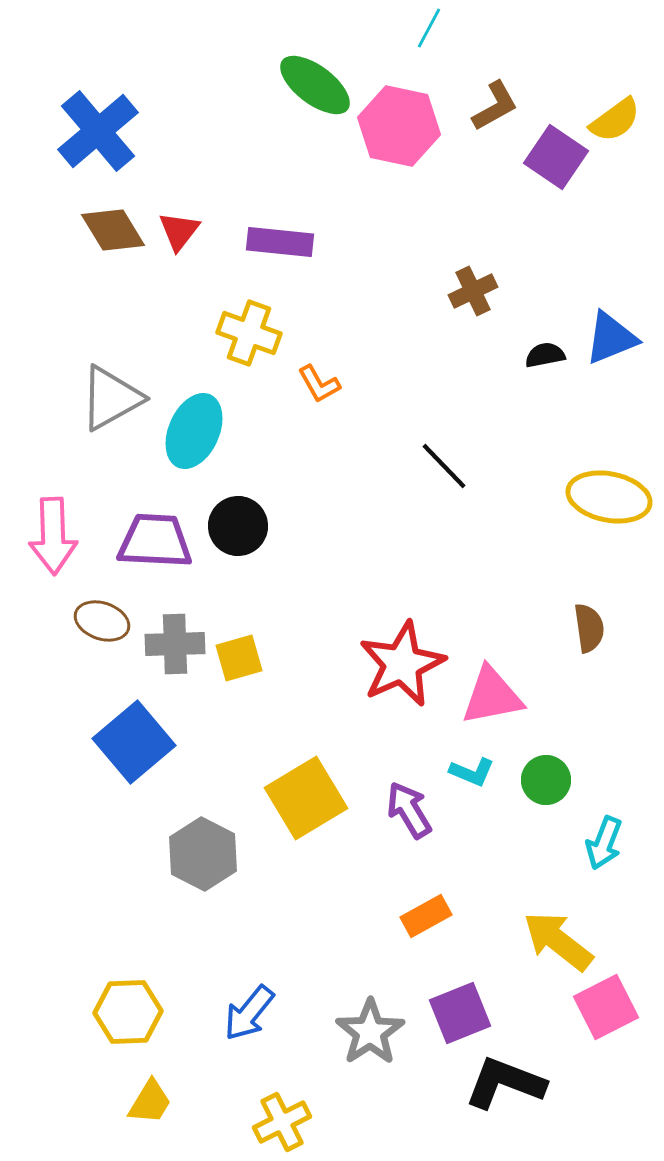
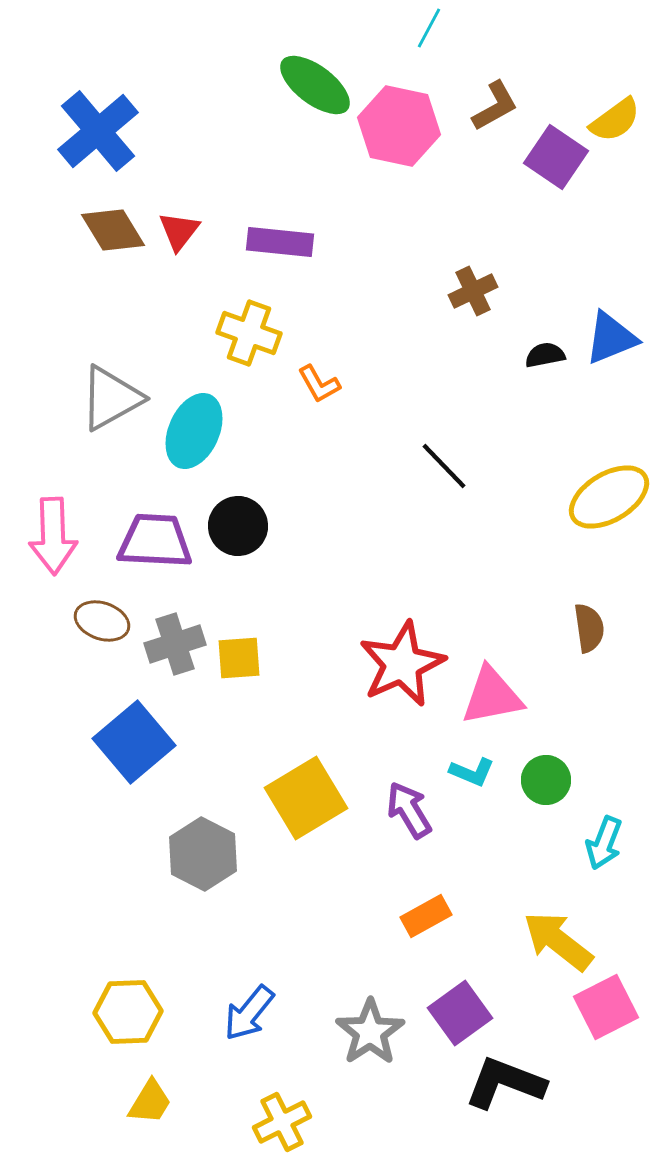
yellow ellipse at (609, 497): rotated 42 degrees counterclockwise
gray cross at (175, 644): rotated 16 degrees counterclockwise
yellow square at (239, 658): rotated 12 degrees clockwise
purple square at (460, 1013): rotated 14 degrees counterclockwise
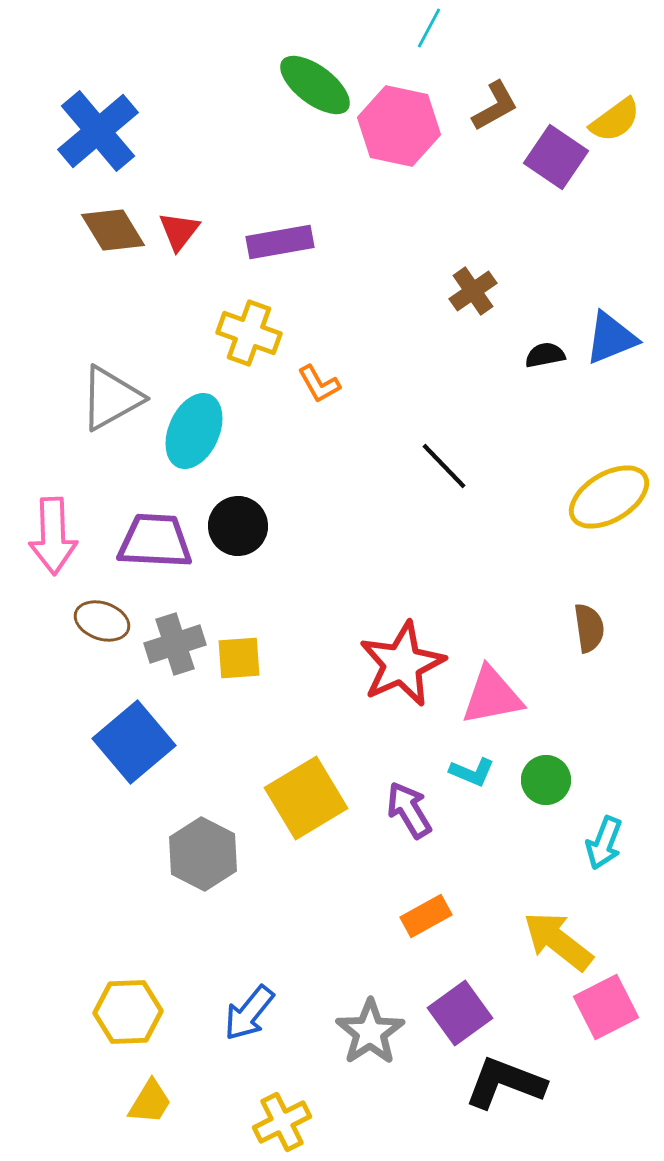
purple rectangle at (280, 242): rotated 16 degrees counterclockwise
brown cross at (473, 291): rotated 9 degrees counterclockwise
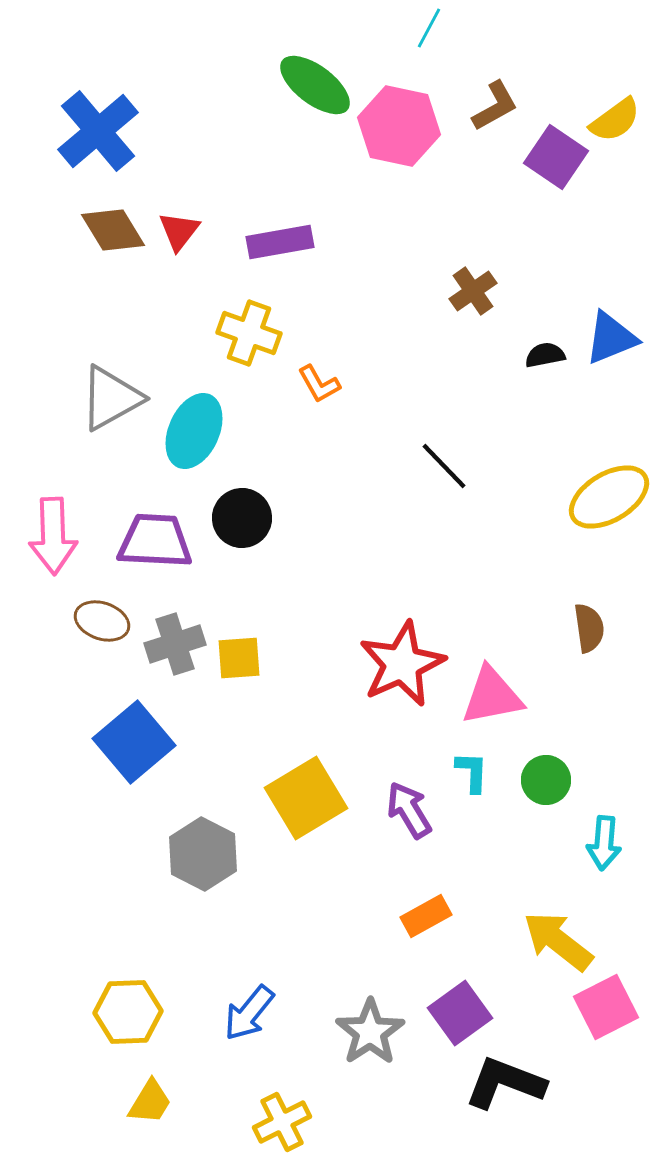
black circle at (238, 526): moved 4 px right, 8 px up
cyan L-shape at (472, 772): rotated 111 degrees counterclockwise
cyan arrow at (604, 843): rotated 16 degrees counterclockwise
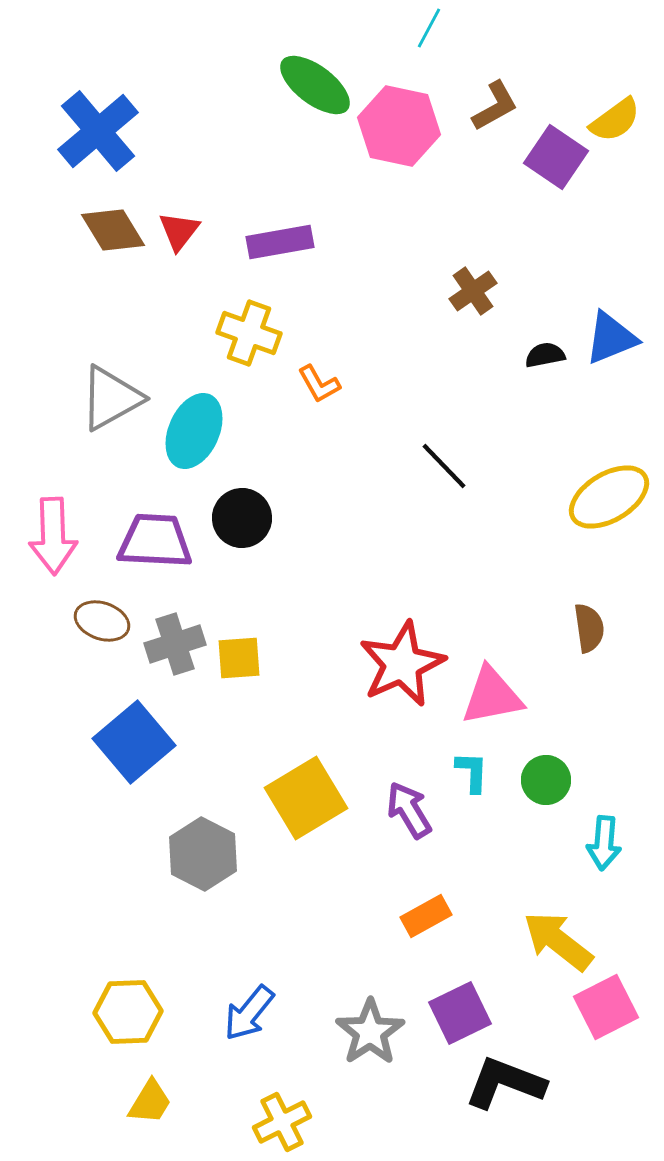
purple square at (460, 1013): rotated 10 degrees clockwise
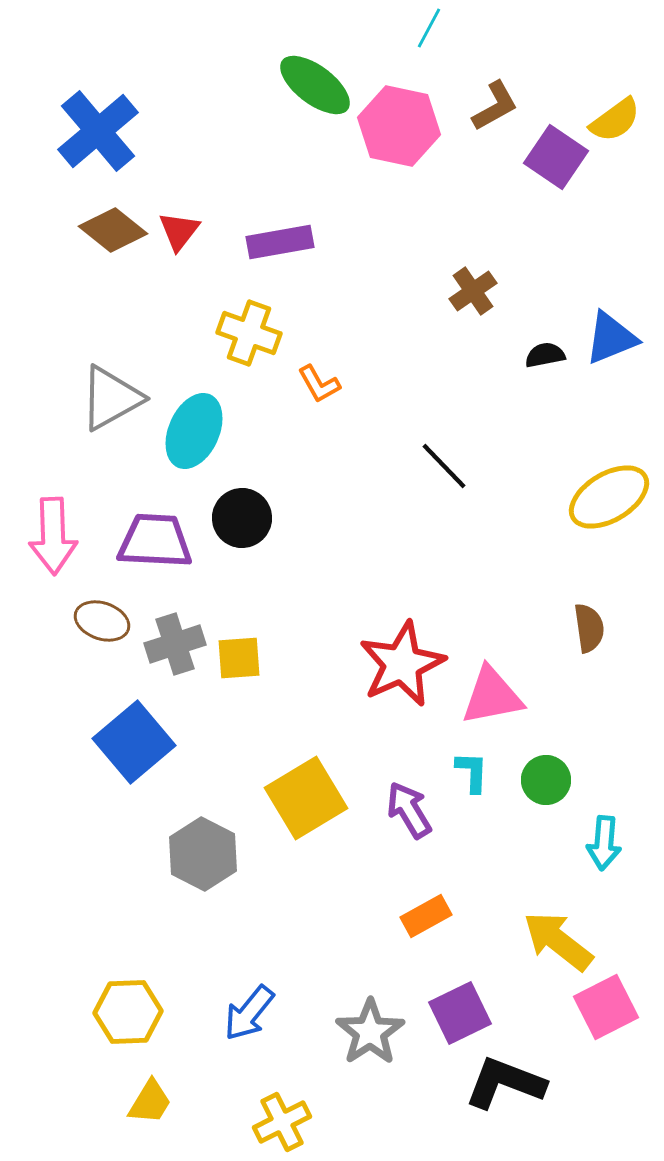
brown diamond at (113, 230): rotated 20 degrees counterclockwise
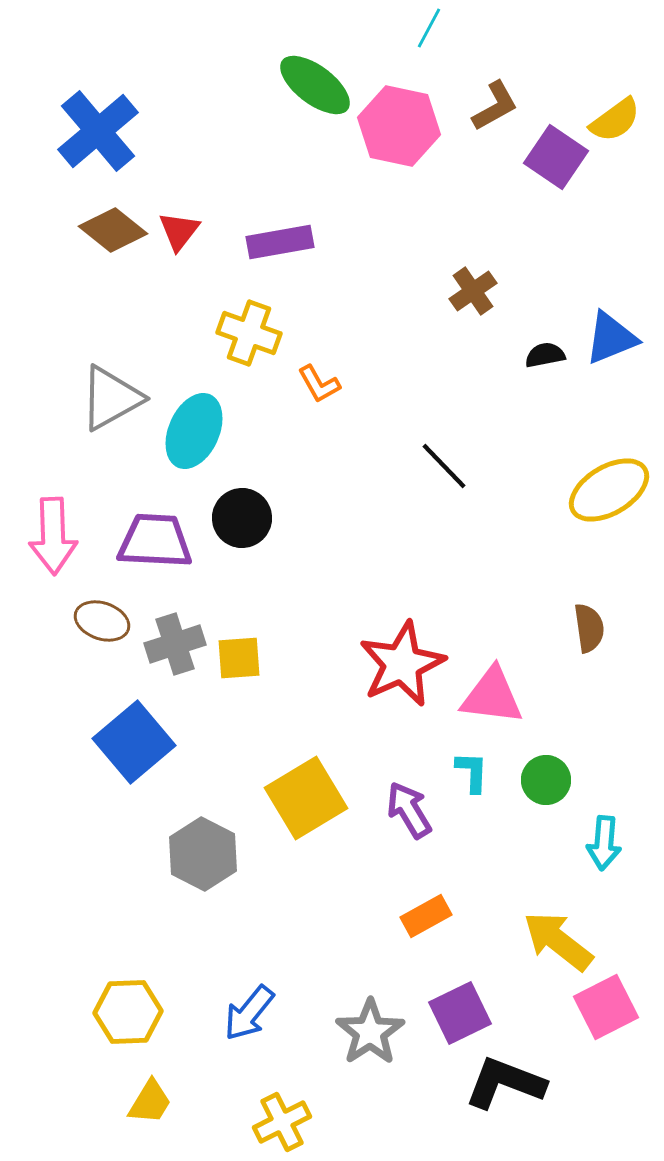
yellow ellipse at (609, 497): moved 7 px up
pink triangle at (492, 696): rotated 18 degrees clockwise
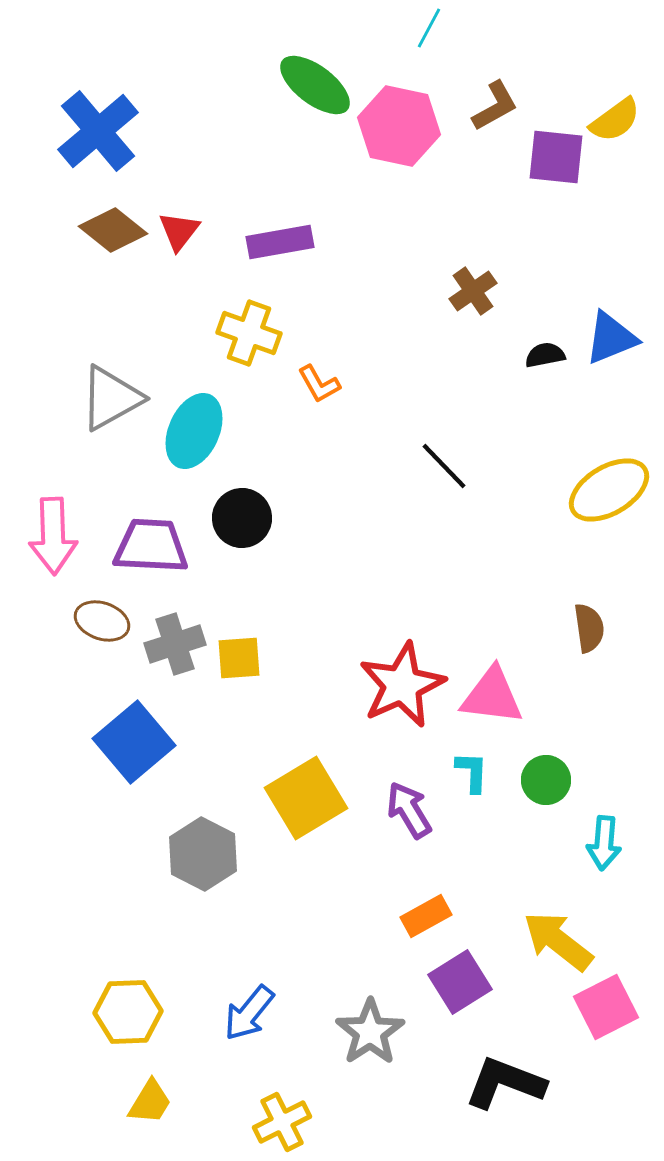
purple square at (556, 157): rotated 28 degrees counterclockwise
purple trapezoid at (155, 541): moved 4 px left, 5 px down
red star at (402, 664): moved 21 px down
purple square at (460, 1013): moved 31 px up; rotated 6 degrees counterclockwise
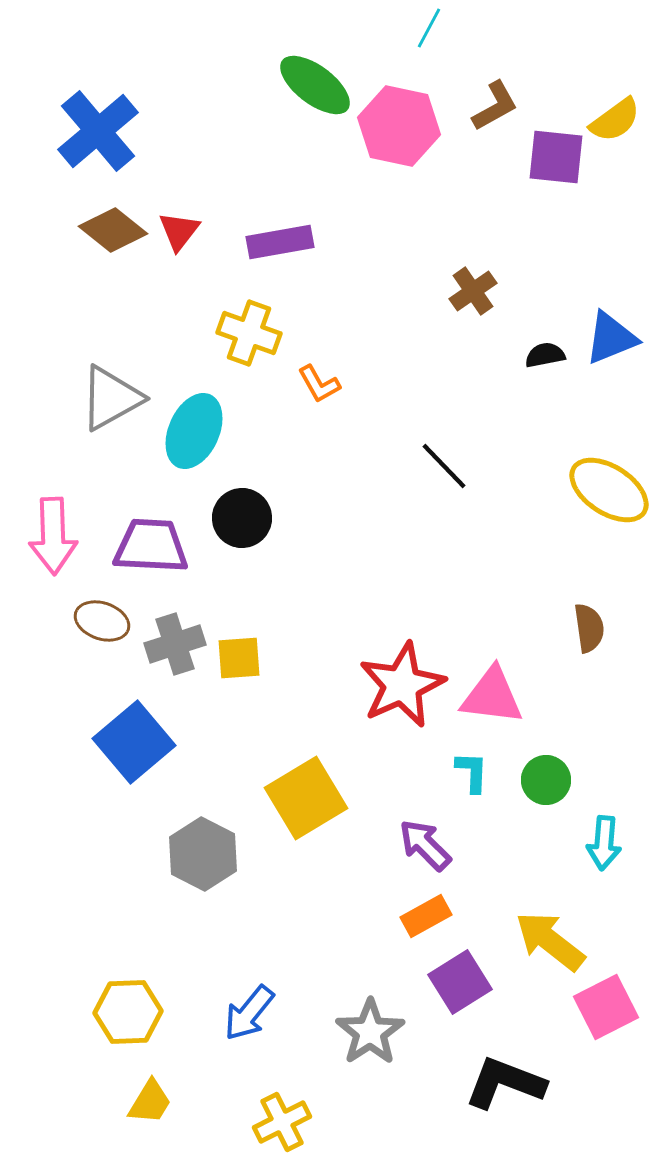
yellow ellipse at (609, 490): rotated 64 degrees clockwise
purple arrow at (409, 810): moved 16 px right, 35 px down; rotated 14 degrees counterclockwise
yellow arrow at (558, 941): moved 8 px left
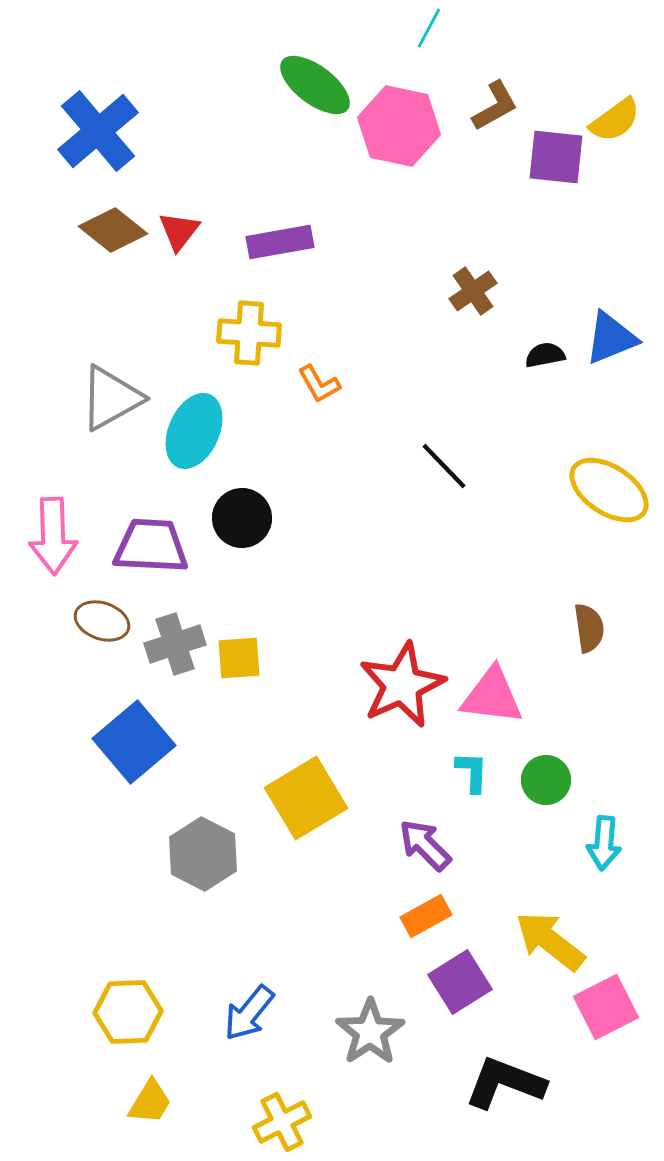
yellow cross at (249, 333): rotated 16 degrees counterclockwise
